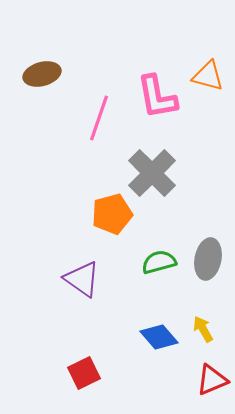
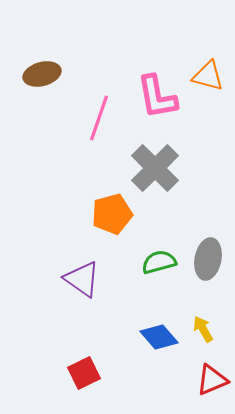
gray cross: moved 3 px right, 5 px up
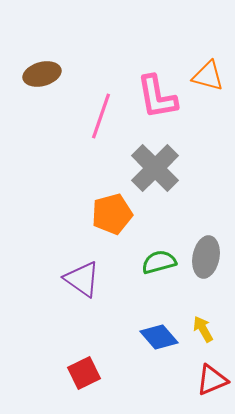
pink line: moved 2 px right, 2 px up
gray ellipse: moved 2 px left, 2 px up
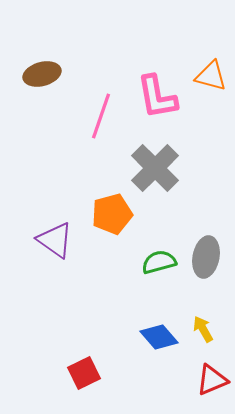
orange triangle: moved 3 px right
purple triangle: moved 27 px left, 39 px up
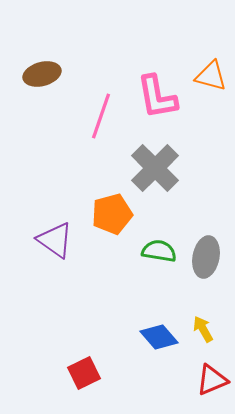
green semicircle: moved 11 px up; rotated 24 degrees clockwise
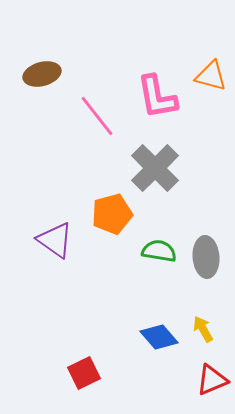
pink line: moved 4 px left; rotated 57 degrees counterclockwise
gray ellipse: rotated 15 degrees counterclockwise
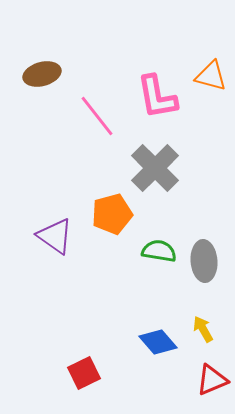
purple triangle: moved 4 px up
gray ellipse: moved 2 px left, 4 px down
blue diamond: moved 1 px left, 5 px down
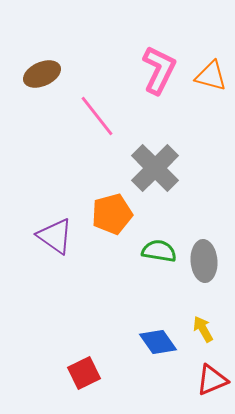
brown ellipse: rotated 9 degrees counterclockwise
pink L-shape: moved 2 px right, 27 px up; rotated 144 degrees counterclockwise
blue diamond: rotated 6 degrees clockwise
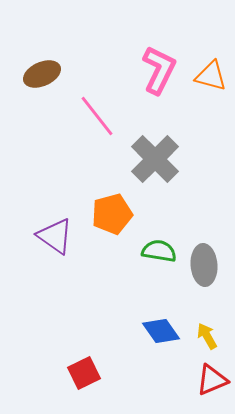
gray cross: moved 9 px up
gray ellipse: moved 4 px down
yellow arrow: moved 4 px right, 7 px down
blue diamond: moved 3 px right, 11 px up
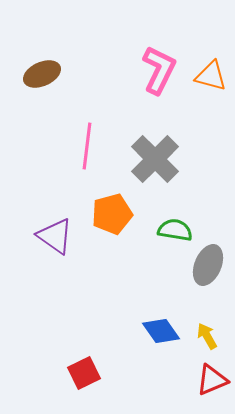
pink line: moved 10 px left, 30 px down; rotated 45 degrees clockwise
green semicircle: moved 16 px right, 21 px up
gray ellipse: moved 4 px right; rotated 27 degrees clockwise
